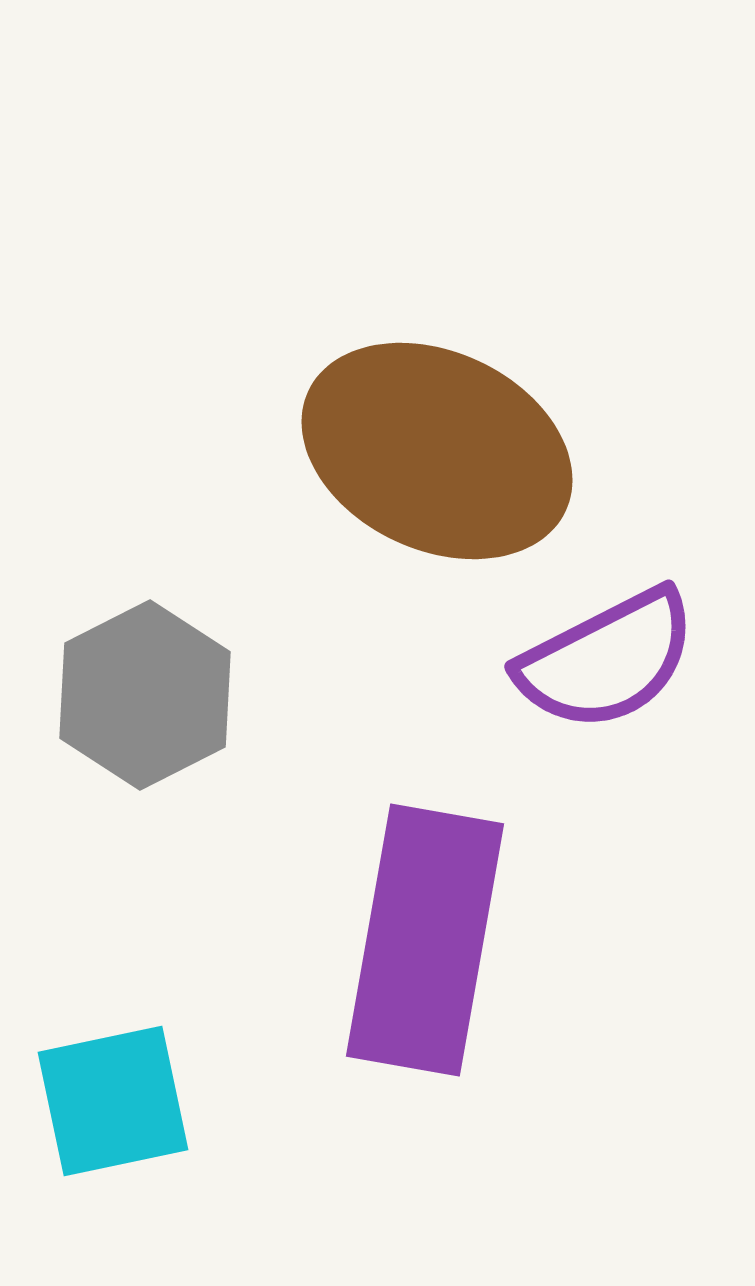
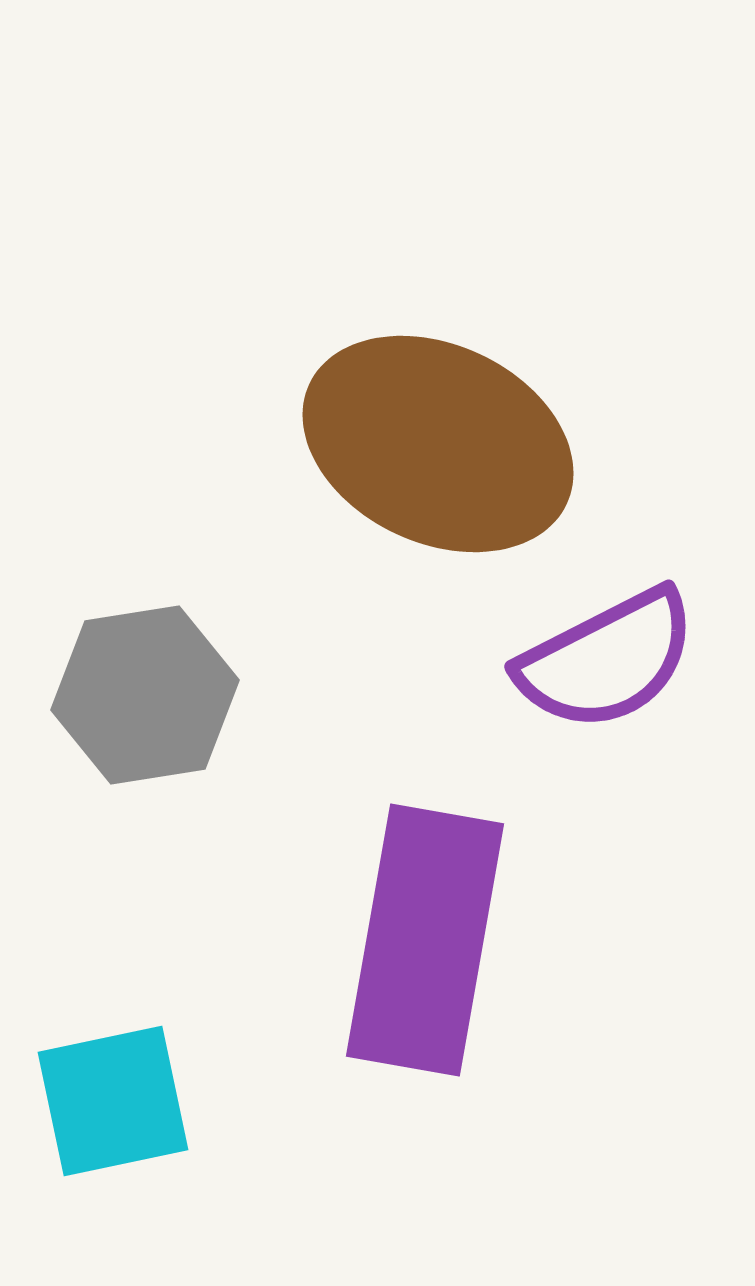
brown ellipse: moved 1 px right, 7 px up
gray hexagon: rotated 18 degrees clockwise
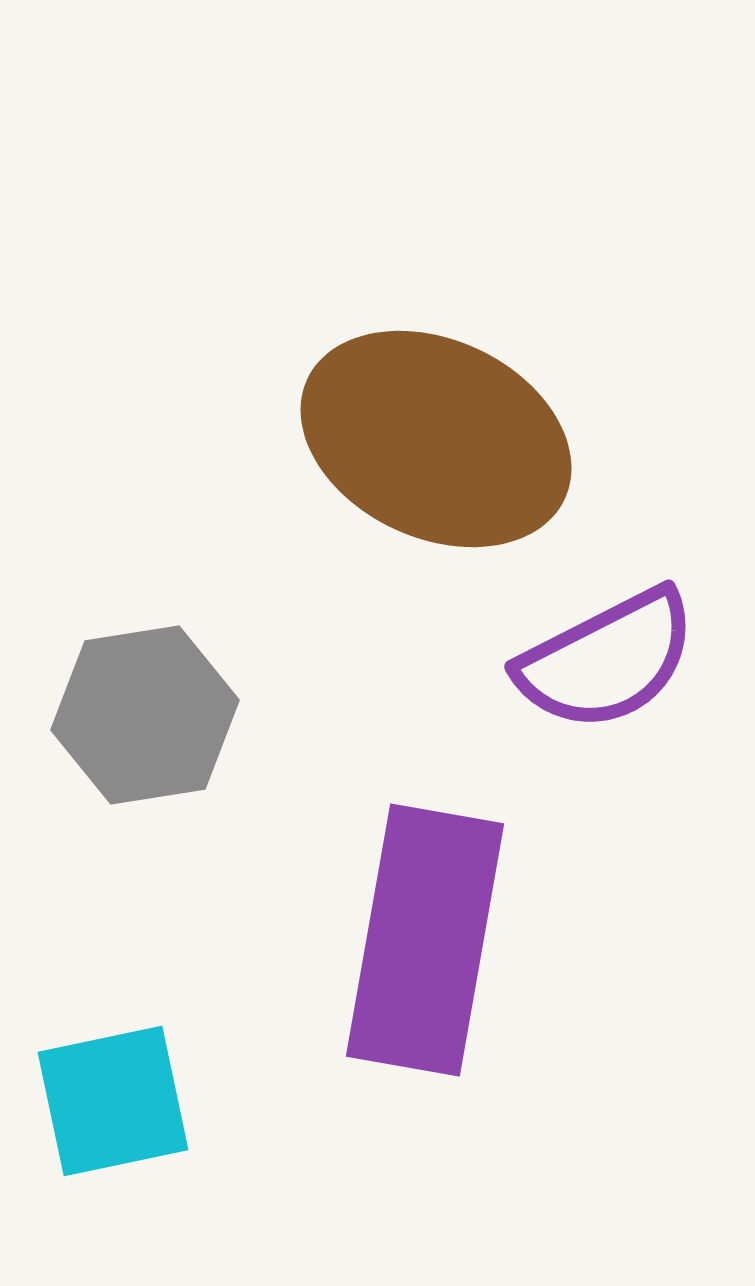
brown ellipse: moved 2 px left, 5 px up
gray hexagon: moved 20 px down
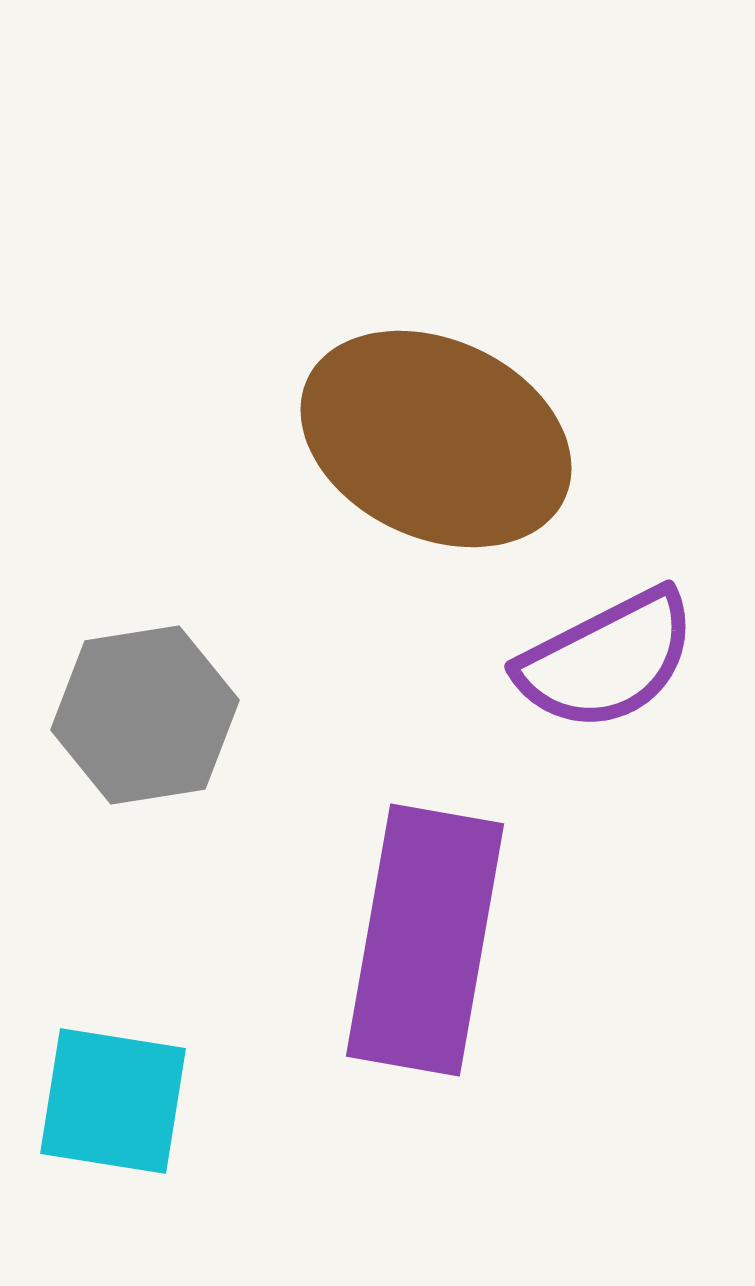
cyan square: rotated 21 degrees clockwise
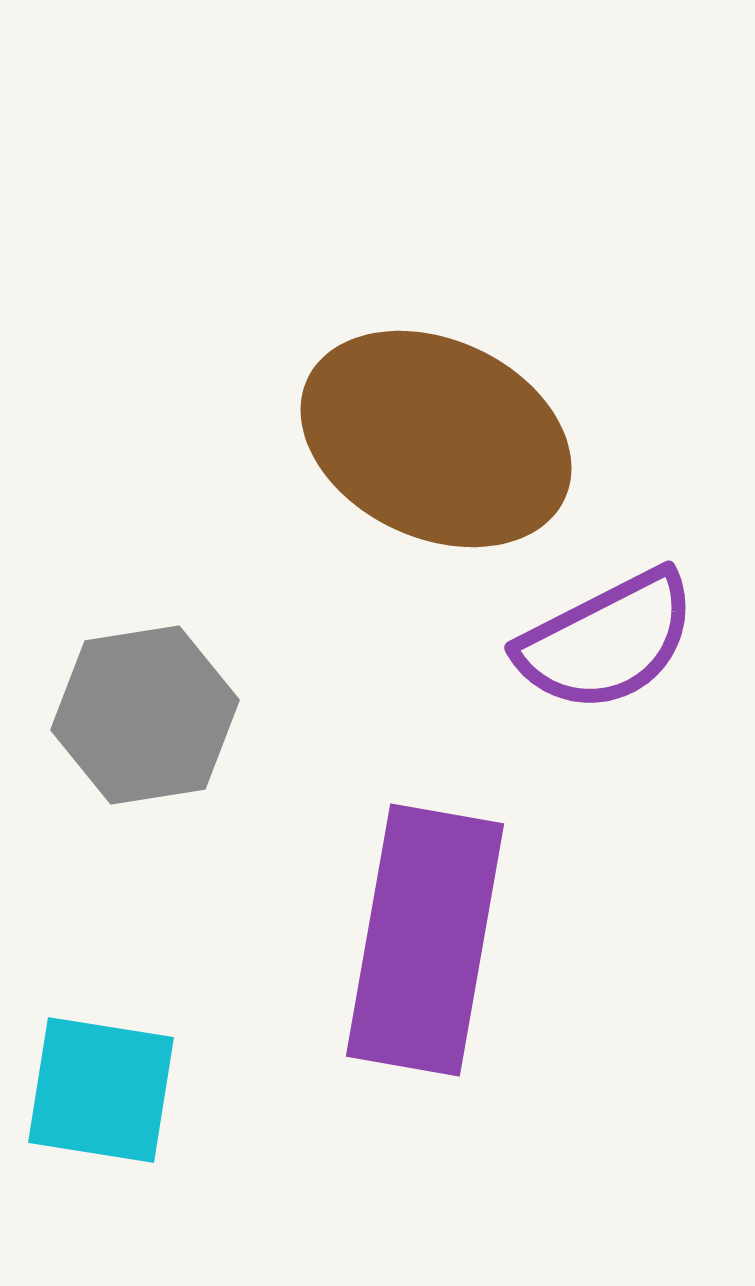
purple semicircle: moved 19 px up
cyan square: moved 12 px left, 11 px up
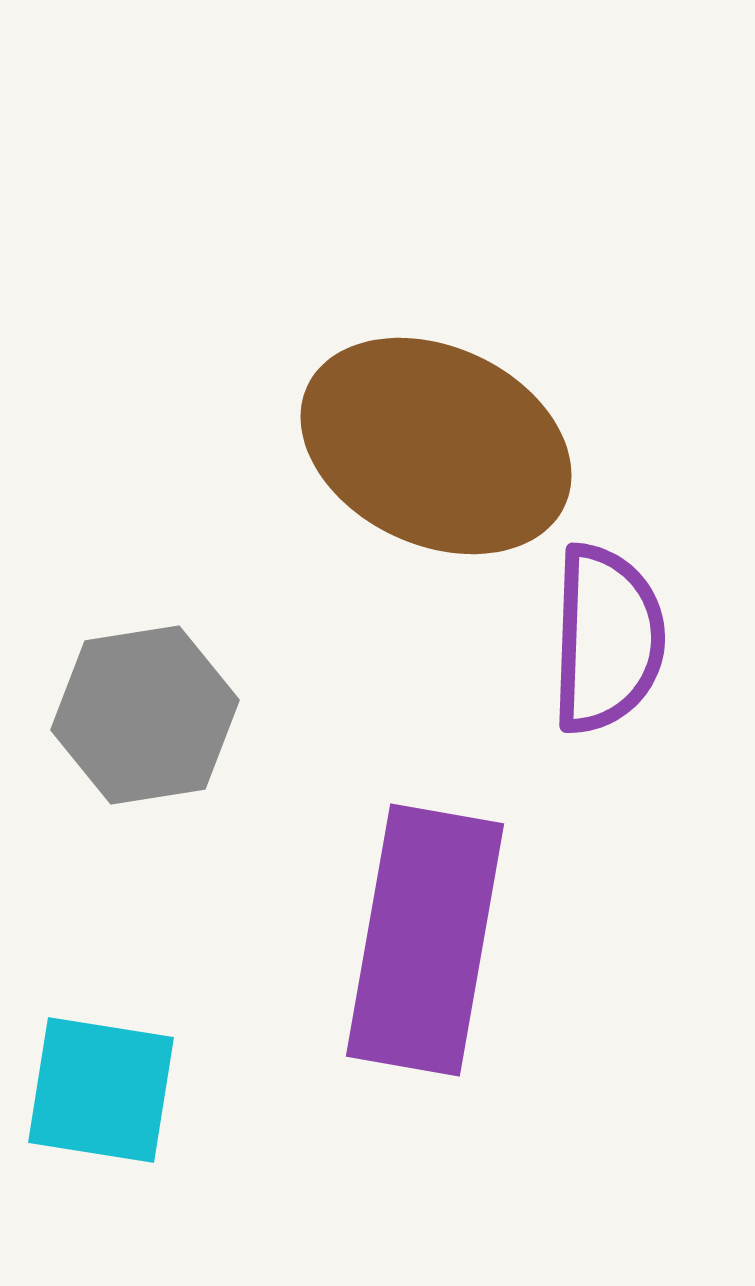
brown ellipse: moved 7 px down
purple semicircle: moved 2 px up; rotated 61 degrees counterclockwise
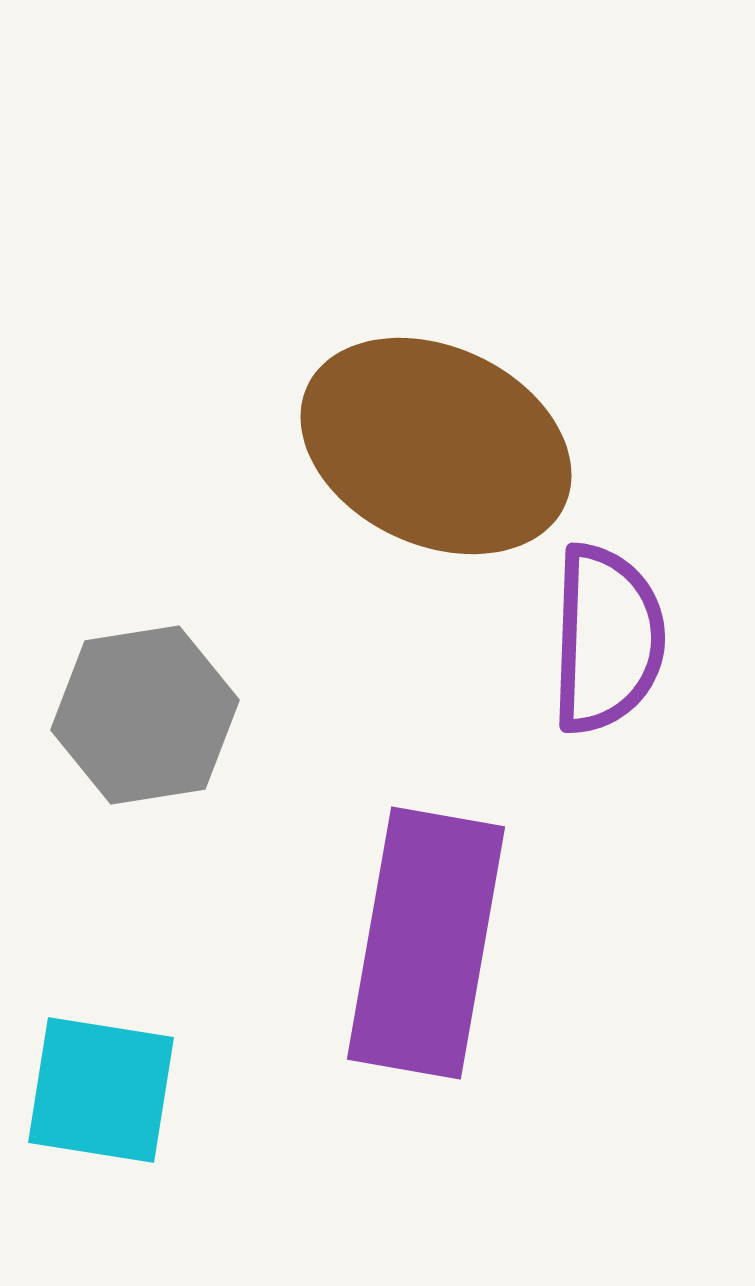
purple rectangle: moved 1 px right, 3 px down
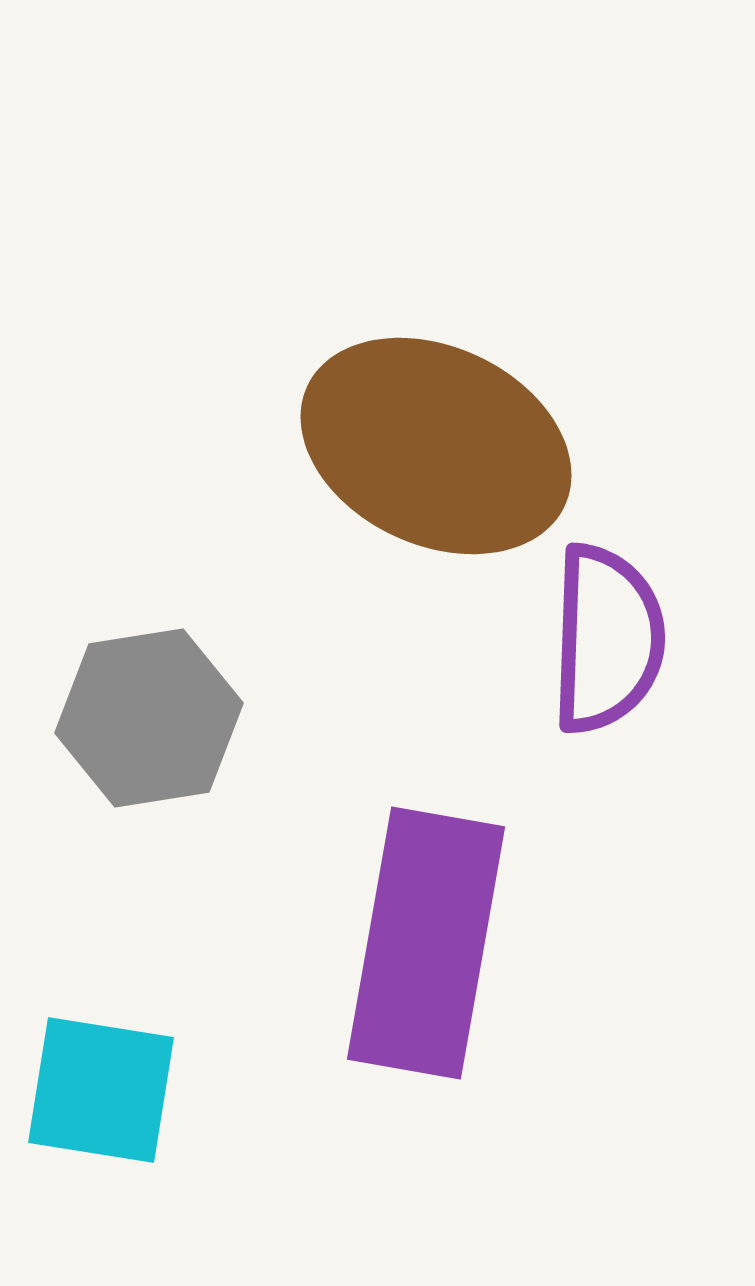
gray hexagon: moved 4 px right, 3 px down
